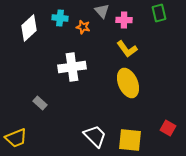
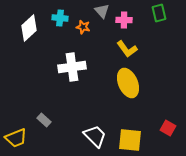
gray rectangle: moved 4 px right, 17 px down
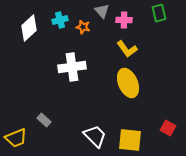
cyan cross: moved 2 px down; rotated 21 degrees counterclockwise
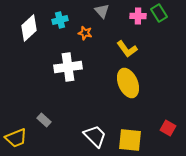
green rectangle: rotated 18 degrees counterclockwise
pink cross: moved 14 px right, 4 px up
orange star: moved 2 px right, 6 px down
white cross: moved 4 px left
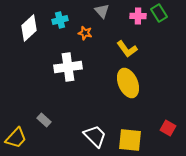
yellow trapezoid: rotated 25 degrees counterclockwise
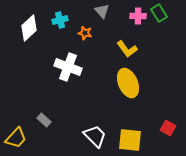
white cross: rotated 28 degrees clockwise
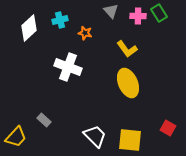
gray triangle: moved 9 px right
yellow trapezoid: moved 1 px up
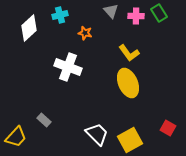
pink cross: moved 2 px left
cyan cross: moved 5 px up
yellow L-shape: moved 2 px right, 4 px down
white trapezoid: moved 2 px right, 2 px up
yellow square: rotated 35 degrees counterclockwise
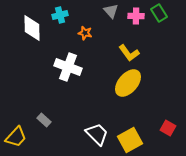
white diamond: moved 3 px right; rotated 48 degrees counterclockwise
yellow ellipse: rotated 64 degrees clockwise
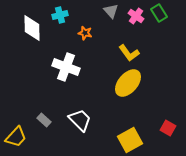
pink cross: rotated 35 degrees clockwise
white cross: moved 2 px left
white trapezoid: moved 17 px left, 14 px up
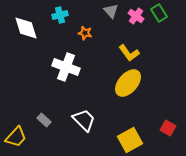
white diamond: moved 6 px left; rotated 16 degrees counterclockwise
white trapezoid: moved 4 px right
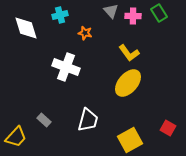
pink cross: moved 3 px left; rotated 35 degrees counterclockwise
white trapezoid: moved 4 px right; rotated 60 degrees clockwise
